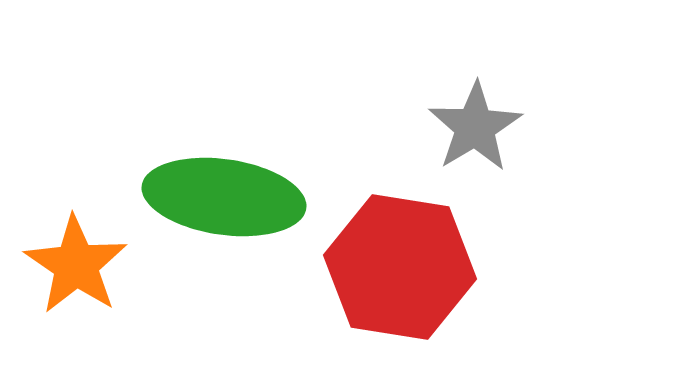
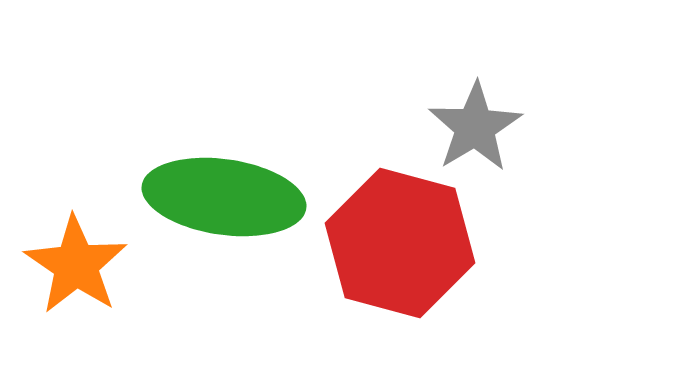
red hexagon: moved 24 px up; rotated 6 degrees clockwise
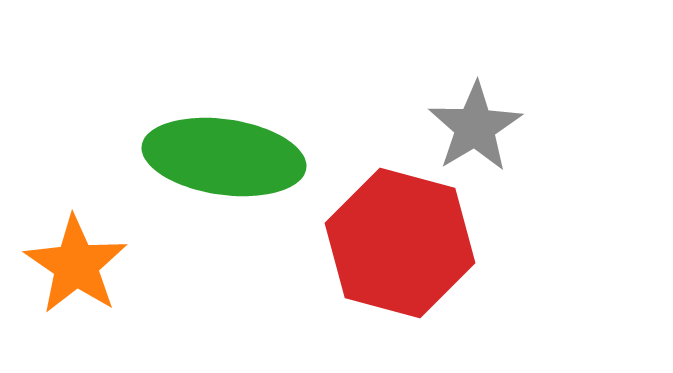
green ellipse: moved 40 px up
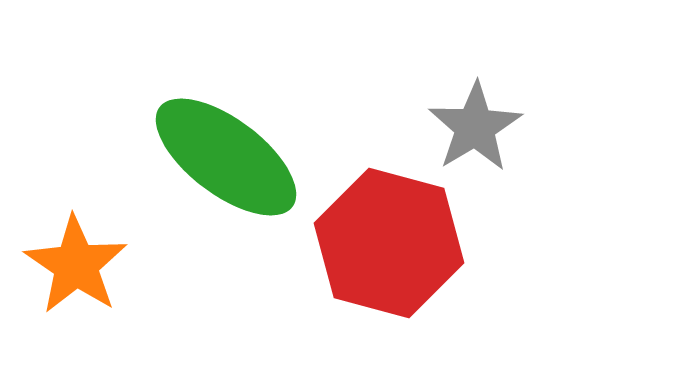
green ellipse: moved 2 px right; rotated 29 degrees clockwise
red hexagon: moved 11 px left
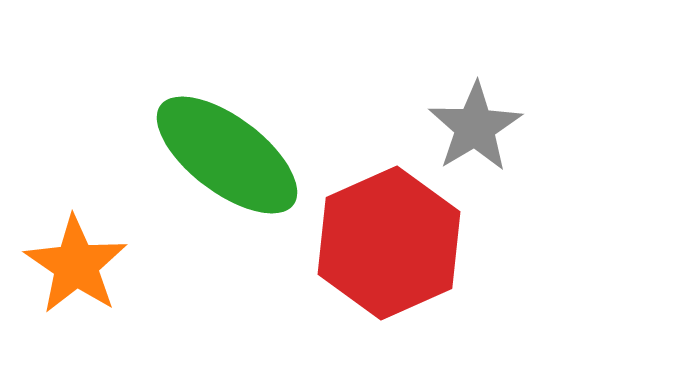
green ellipse: moved 1 px right, 2 px up
red hexagon: rotated 21 degrees clockwise
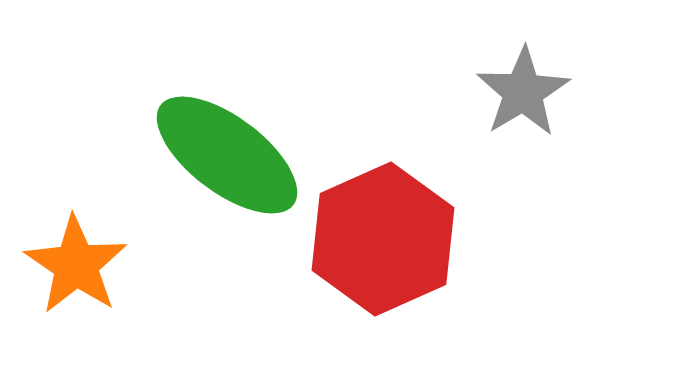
gray star: moved 48 px right, 35 px up
red hexagon: moved 6 px left, 4 px up
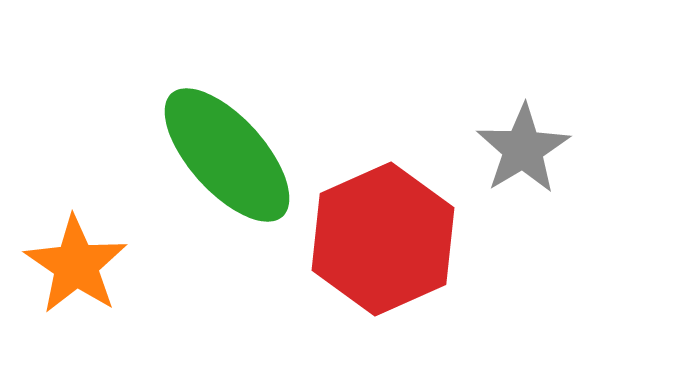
gray star: moved 57 px down
green ellipse: rotated 11 degrees clockwise
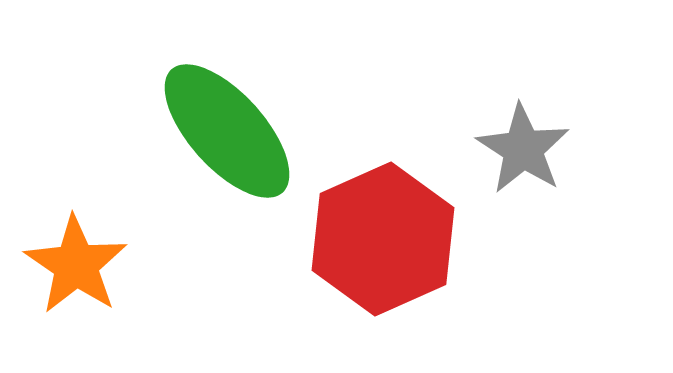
gray star: rotated 8 degrees counterclockwise
green ellipse: moved 24 px up
